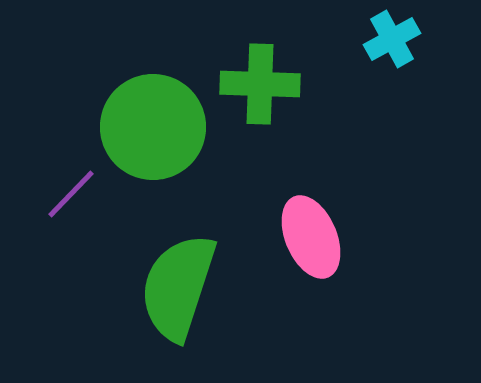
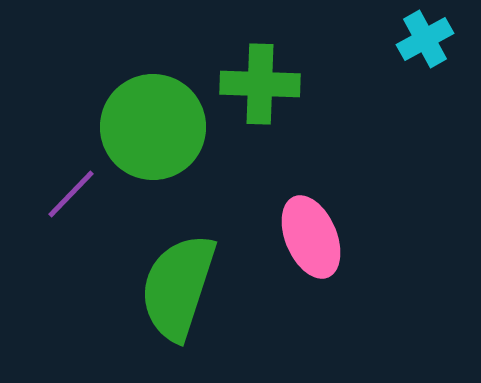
cyan cross: moved 33 px right
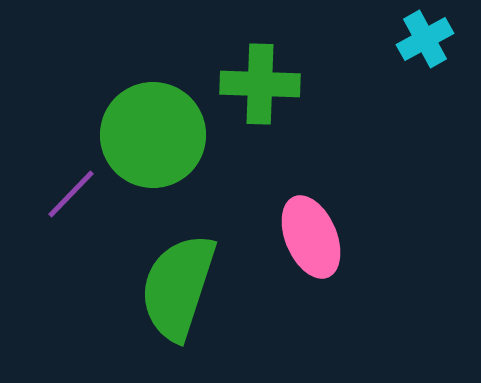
green circle: moved 8 px down
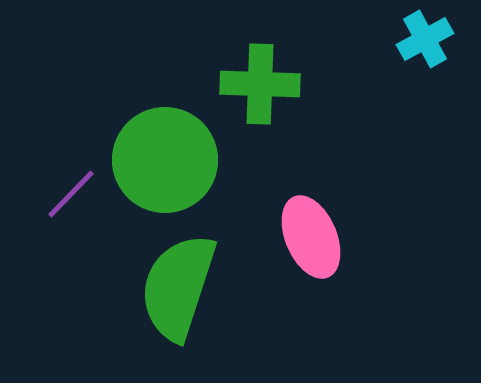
green circle: moved 12 px right, 25 px down
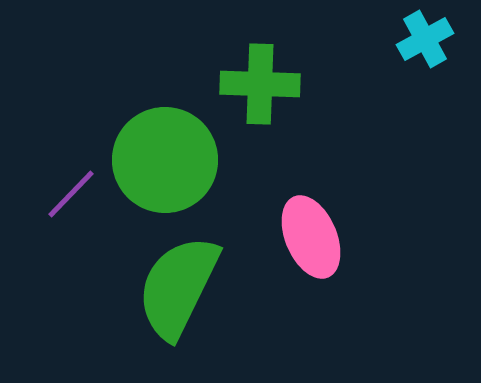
green semicircle: rotated 8 degrees clockwise
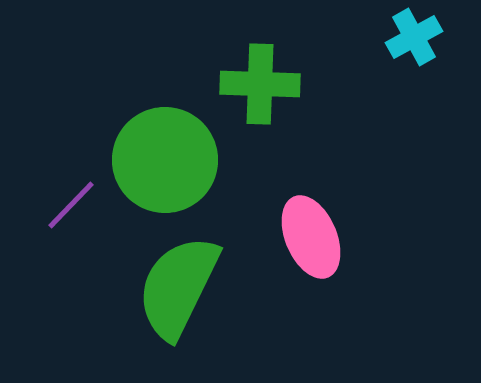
cyan cross: moved 11 px left, 2 px up
purple line: moved 11 px down
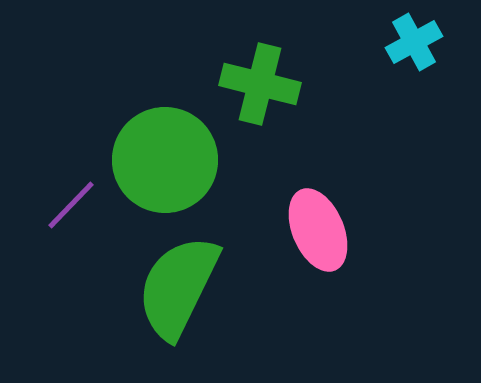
cyan cross: moved 5 px down
green cross: rotated 12 degrees clockwise
pink ellipse: moved 7 px right, 7 px up
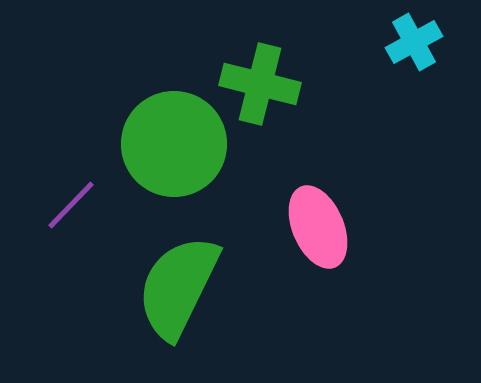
green circle: moved 9 px right, 16 px up
pink ellipse: moved 3 px up
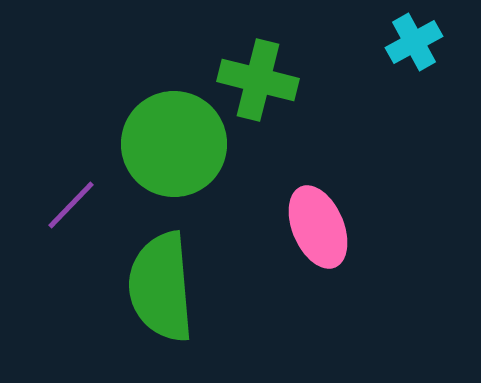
green cross: moved 2 px left, 4 px up
green semicircle: moved 17 px left; rotated 31 degrees counterclockwise
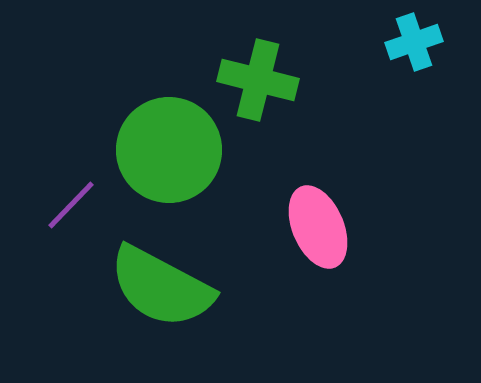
cyan cross: rotated 10 degrees clockwise
green circle: moved 5 px left, 6 px down
green semicircle: rotated 57 degrees counterclockwise
